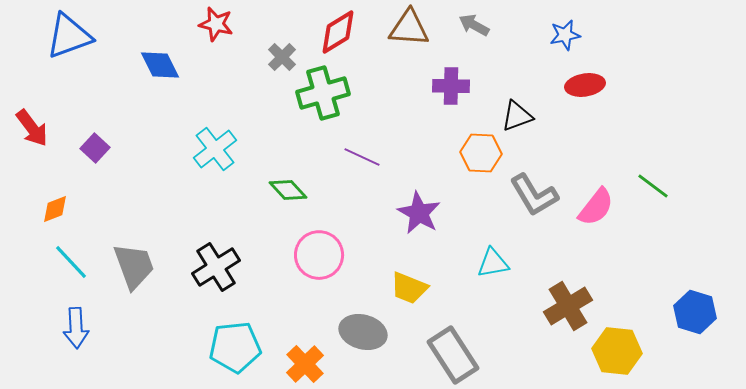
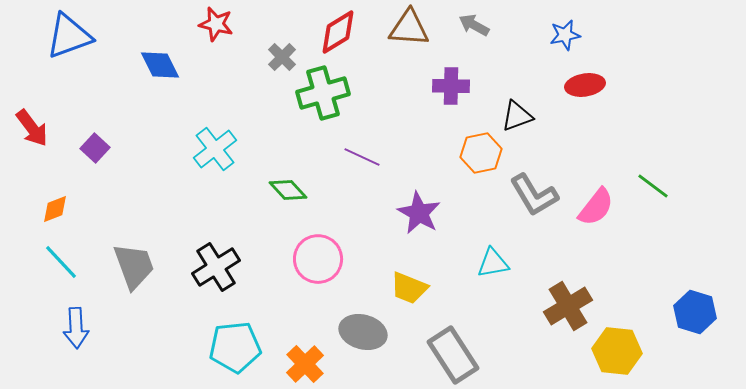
orange hexagon: rotated 15 degrees counterclockwise
pink circle: moved 1 px left, 4 px down
cyan line: moved 10 px left
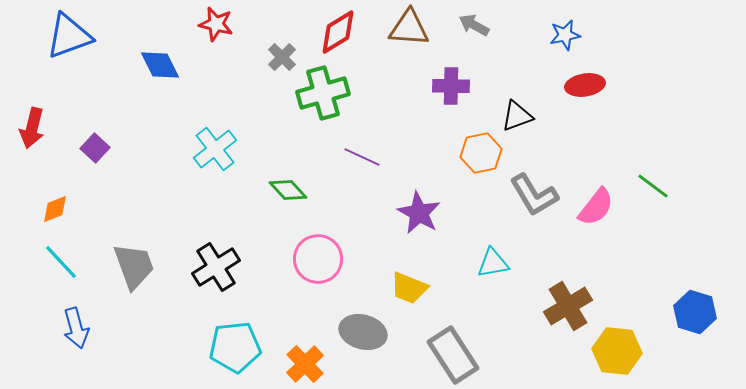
red arrow: rotated 51 degrees clockwise
blue arrow: rotated 12 degrees counterclockwise
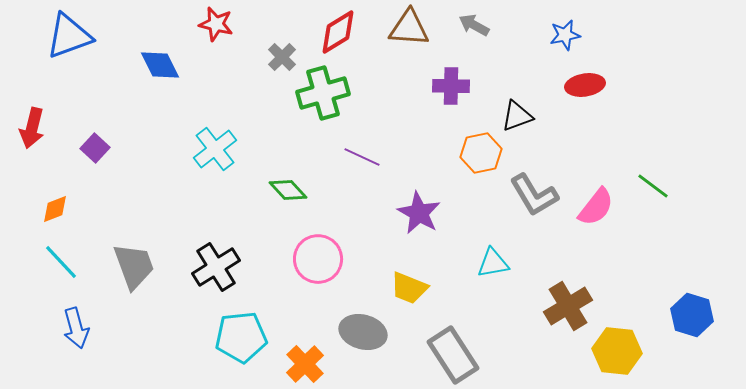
blue hexagon: moved 3 px left, 3 px down
cyan pentagon: moved 6 px right, 10 px up
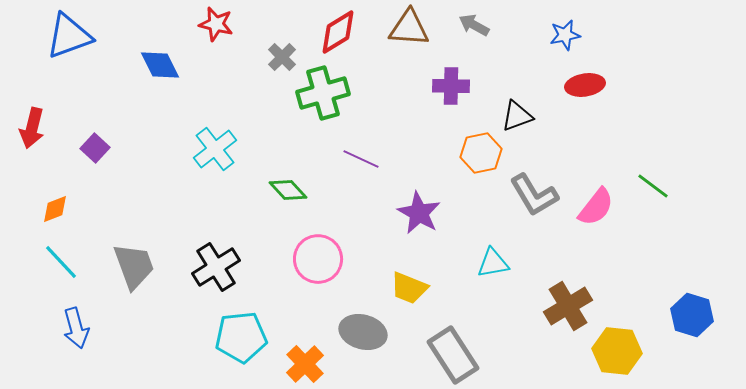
purple line: moved 1 px left, 2 px down
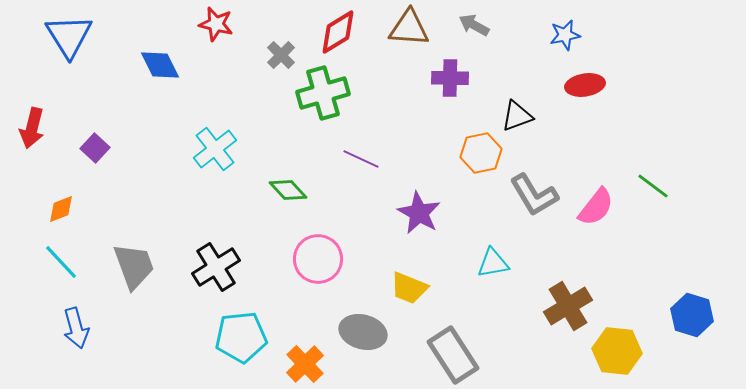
blue triangle: rotated 42 degrees counterclockwise
gray cross: moved 1 px left, 2 px up
purple cross: moved 1 px left, 8 px up
orange diamond: moved 6 px right
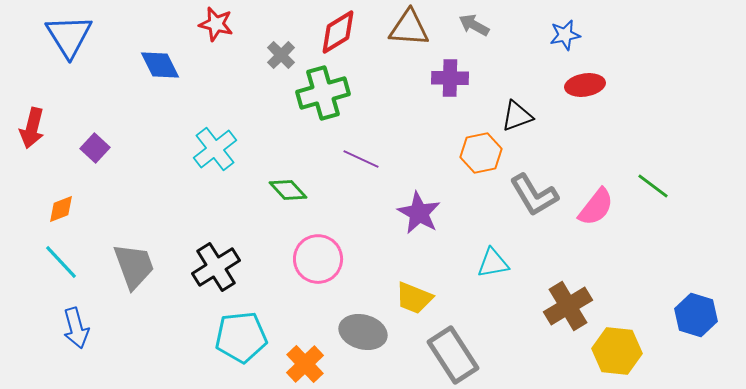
yellow trapezoid: moved 5 px right, 10 px down
blue hexagon: moved 4 px right
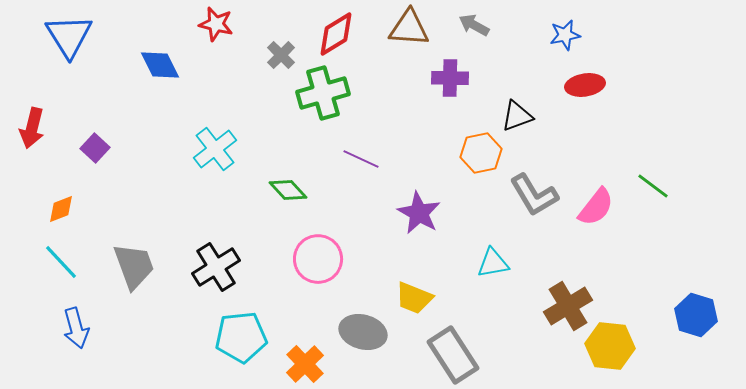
red diamond: moved 2 px left, 2 px down
yellow hexagon: moved 7 px left, 5 px up
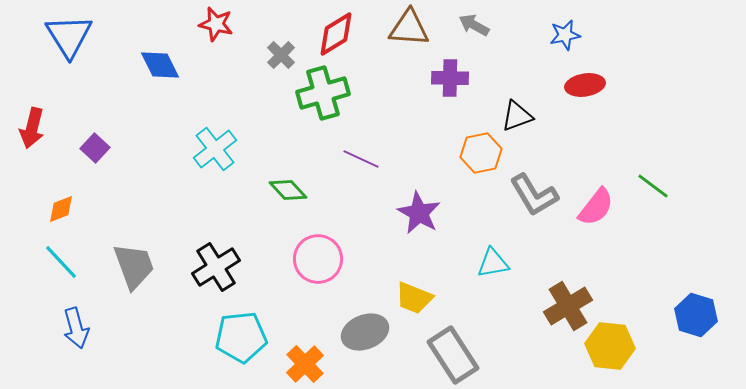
gray ellipse: moved 2 px right; rotated 36 degrees counterclockwise
